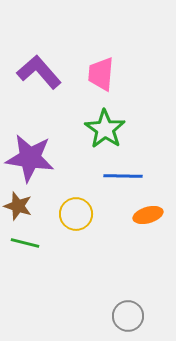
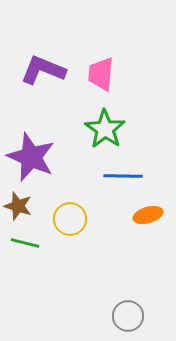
purple L-shape: moved 4 px right, 2 px up; rotated 27 degrees counterclockwise
purple star: moved 1 px right, 1 px up; rotated 15 degrees clockwise
yellow circle: moved 6 px left, 5 px down
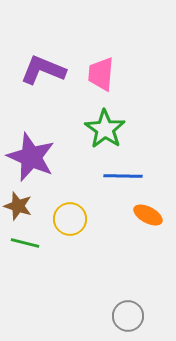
orange ellipse: rotated 44 degrees clockwise
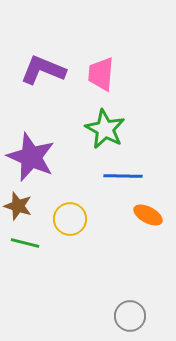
green star: rotated 6 degrees counterclockwise
gray circle: moved 2 px right
